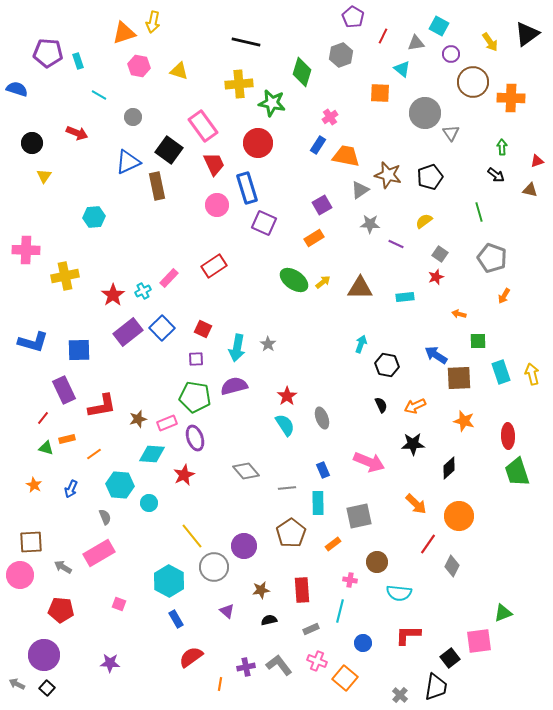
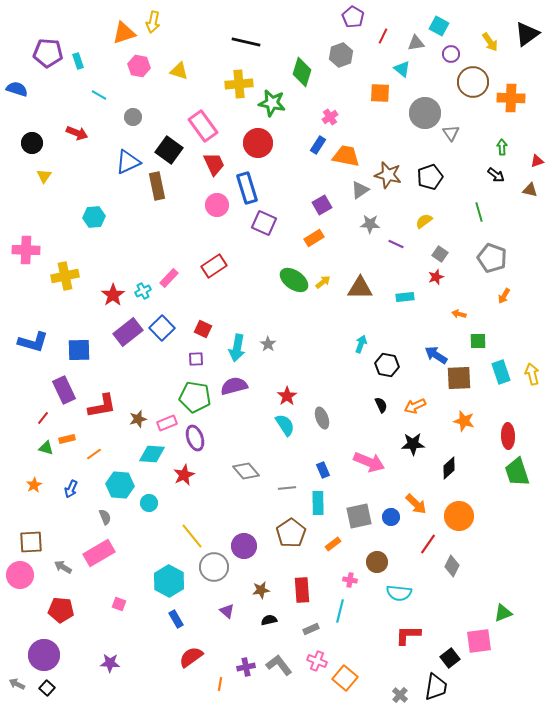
orange star at (34, 485): rotated 14 degrees clockwise
blue circle at (363, 643): moved 28 px right, 126 px up
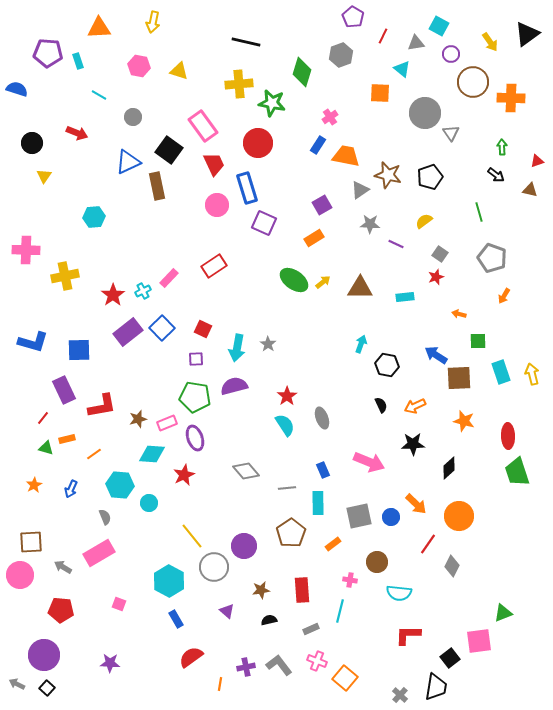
orange triangle at (124, 33): moved 25 px left, 5 px up; rotated 15 degrees clockwise
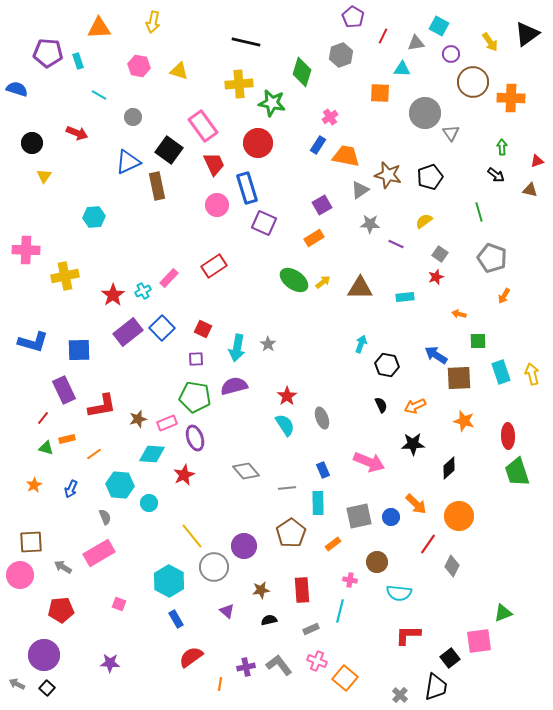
cyan triangle at (402, 69): rotated 36 degrees counterclockwise
red pentagon at (61, 610): rotated 10 degrees counterclockwise
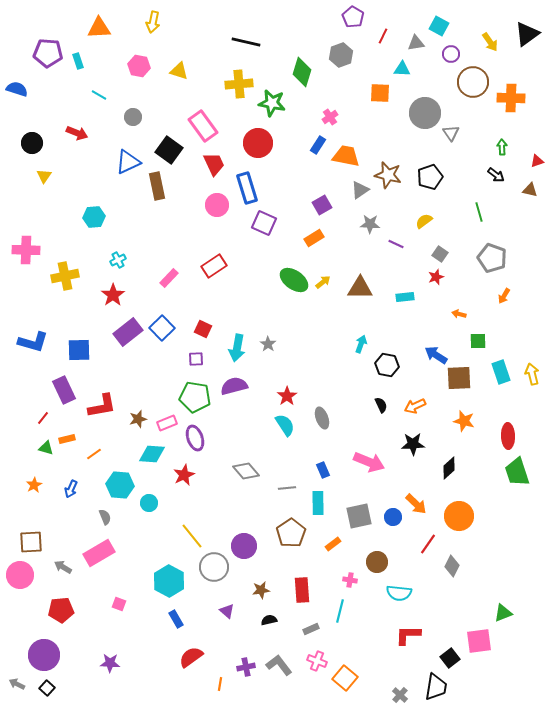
cyan cross at (143, 291): moved 25 px left, 31 px up
blue circle at (391, 517): moved 2 px right
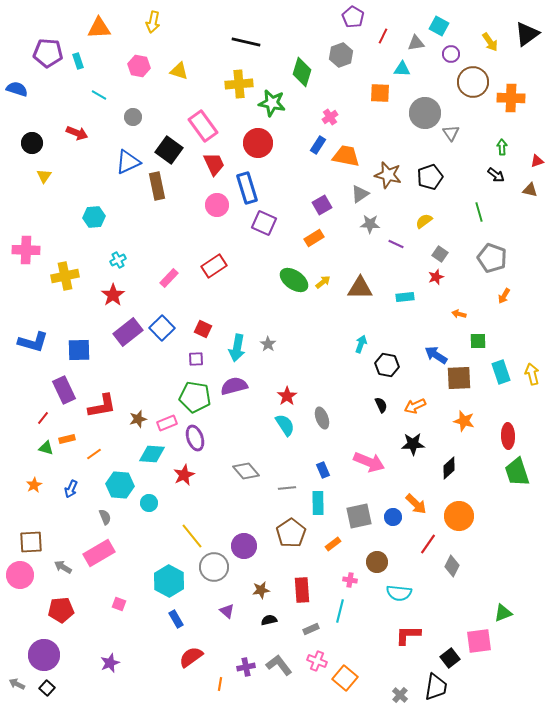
gray triangle at (360, 190): moved 4 px down
purple star at (110, 663): rotated 24 degrees counterclockwise
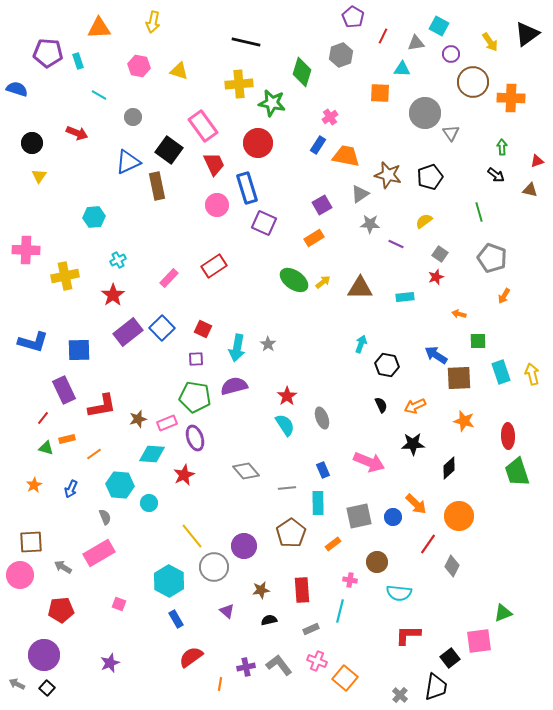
yellow triangle at (44, 176): moved 5 px left
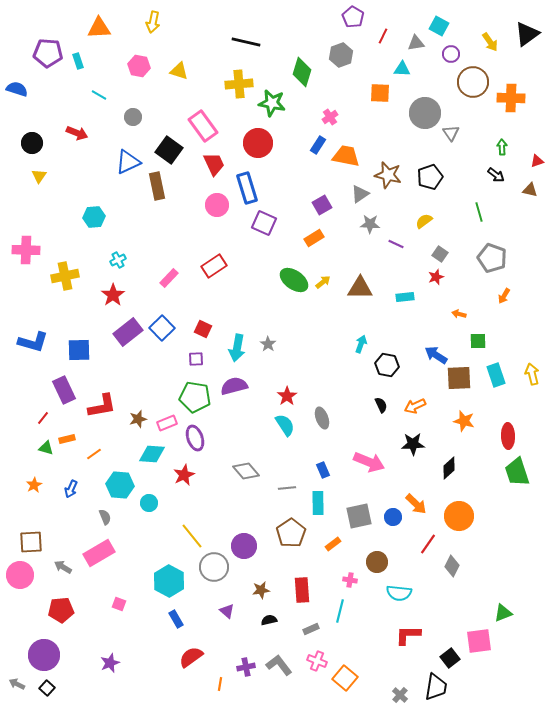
cyan rectangle at (501, 372): moved 5 px left, 3 px down
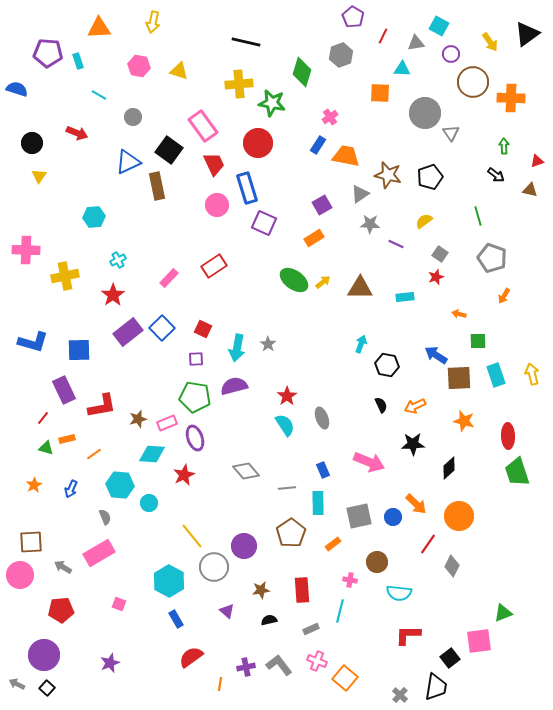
green arrow at (502, 147): moved 2 px right, 1 px up
green line at (479, 212): moved 1 px left, 4 px down
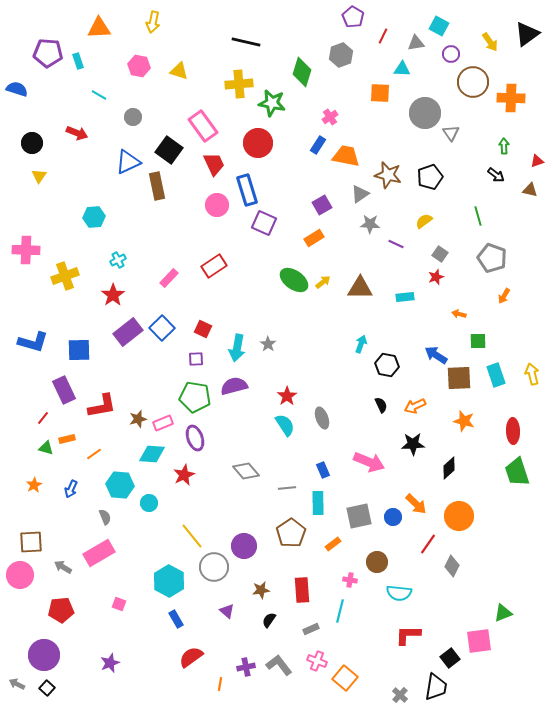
blue rectangle at (247, 188): moved 2 px down
yellow cross at (65, 276): rotated 8 degrees counterclockwise
pink rectangle at (167, 423): moved 4 px left
red ellipse at (508, 436): moved 5 px right, 5 px up
black semicircle at (269, 620): rotated 42 degrees counterclockwise
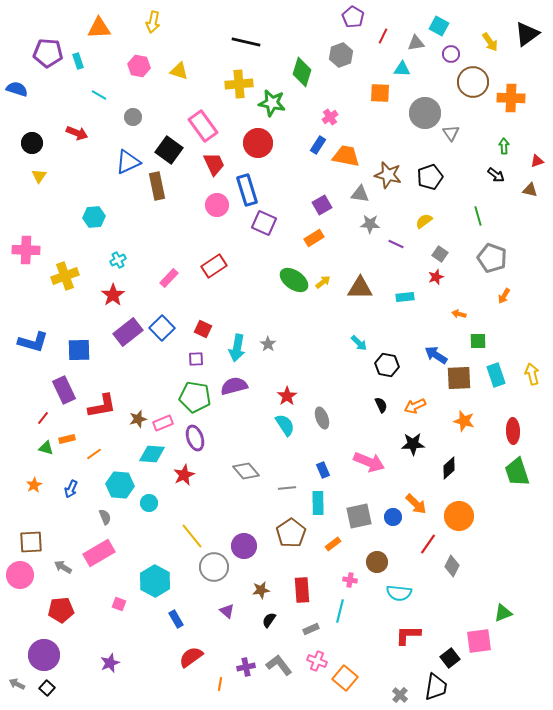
gray triangle at (360, 194): rotated 42 degrees clockwise
cyan arrow at (361, 344): moved 2 px left, 1 px up; rotated 114 degrees clockwise
cyan hexagon at (169, 581): moved 14 px left
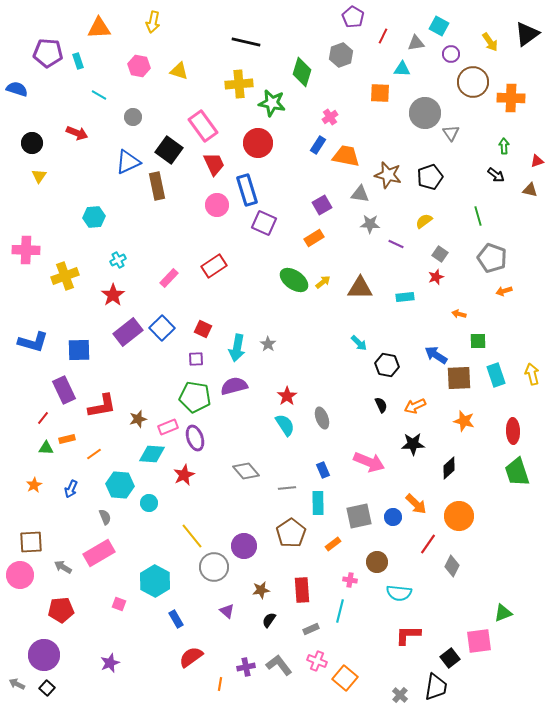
orange arrow at (504, 296): moved 5 px up; rotated 42 degrees clockwise
pink rectangle at (163, 423): moved 5 px right, 4 px down
green triangle at (46, 448): rotated 14 degrees counterclockwise
